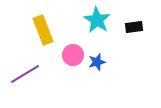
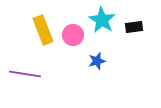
cyan star: moved 5 px right
pink circle: moved 20 px up
blue star: moved 1 px up
purple line: rotated 40 degrees clockwise
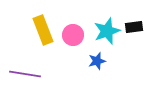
cyan star: moved 5 px right, 11 px down; rotated 20 degrees clockwise
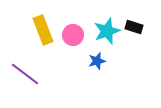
black rectangle: rotated 24 degrees clockwise
purple line: rotated 28 degrees clockwise
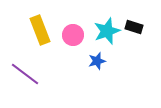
yellow rectangle: moved 3 px left
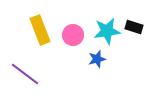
cyan star: rotated 12 degrees clockwise
blue star: moved 2 px up
